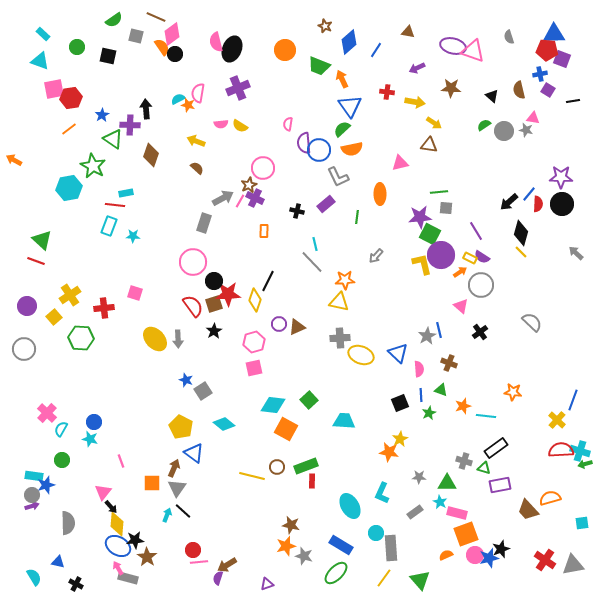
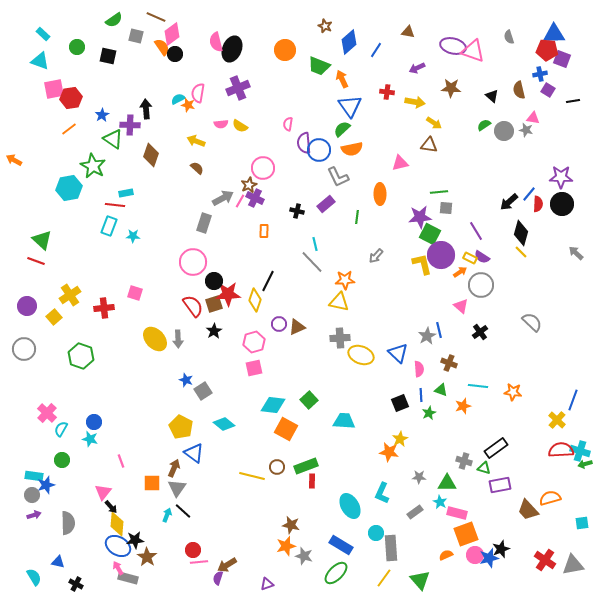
green hexagon at (81, 338): moved 18 px down; rotated 15 degrees clockwise
cyan line at (486, 416): moved 8 px left, 30 px up
purple arrow at (32, 506): moved 2 px right, 9 px down
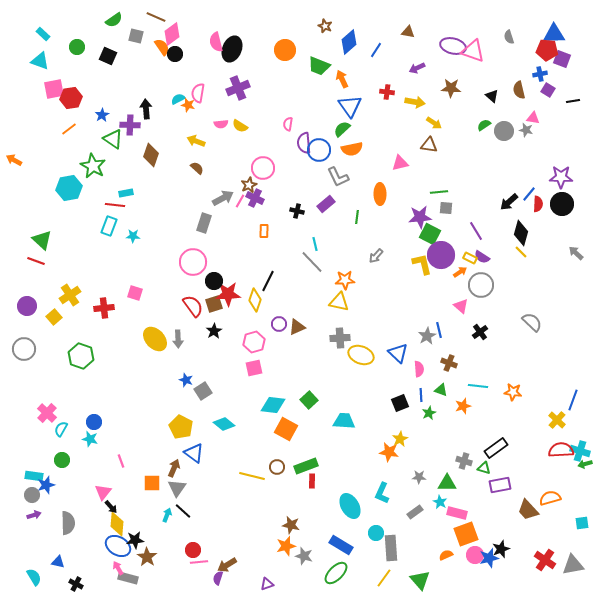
black square at (108, 56): rotated 12 degrees clockwise
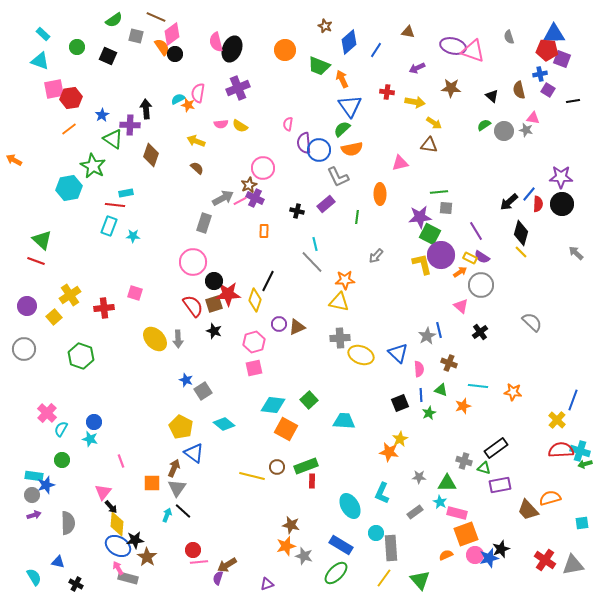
pink line at (240, 201): rotated 32 degrees clockwise
black star at (214, 331): rotated 21 degrees counterclockwise
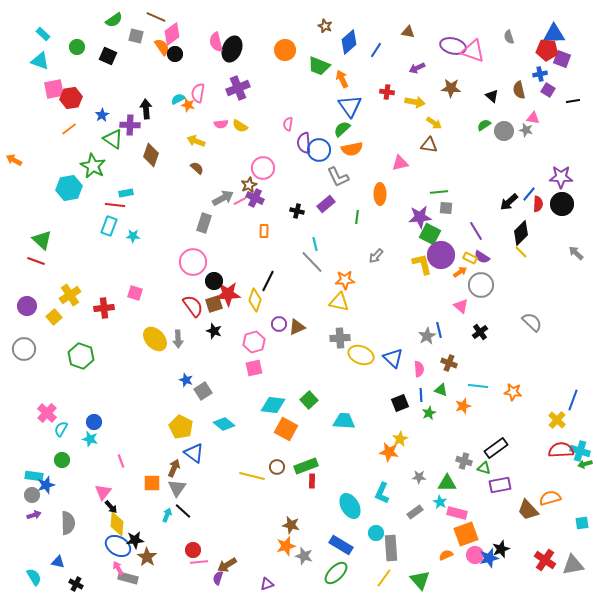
black diamond at (521, 233): rotated 30 degrees clockwise
blue triangle at (398, 353): moved 5 px left, 5 px down
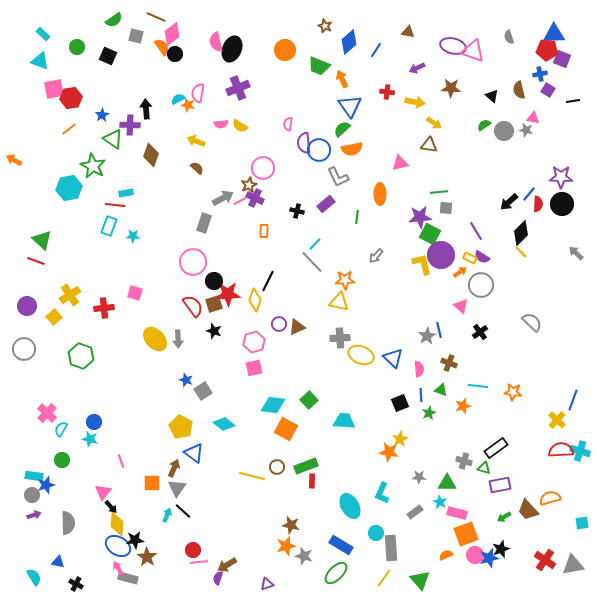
cyan line at (315, 244): rotated 56 degrees clockwise
green arrow at (585, 464): moved 81 px left, 53 px down; rotated 16 degrees counterclockwise
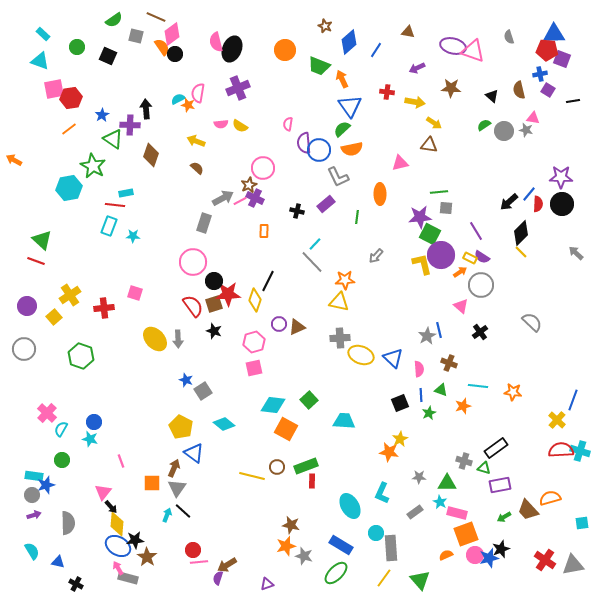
cyan semicircle at (34, 577): moved 2 px left, 26 px up
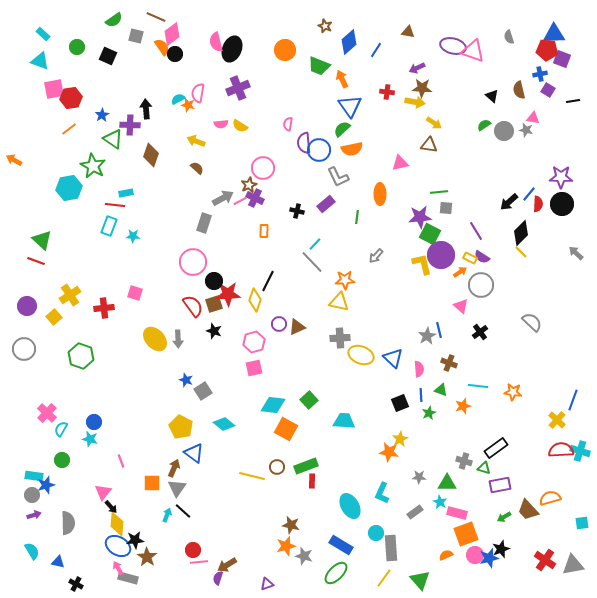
brown star at (451, 88): moved 29 px left
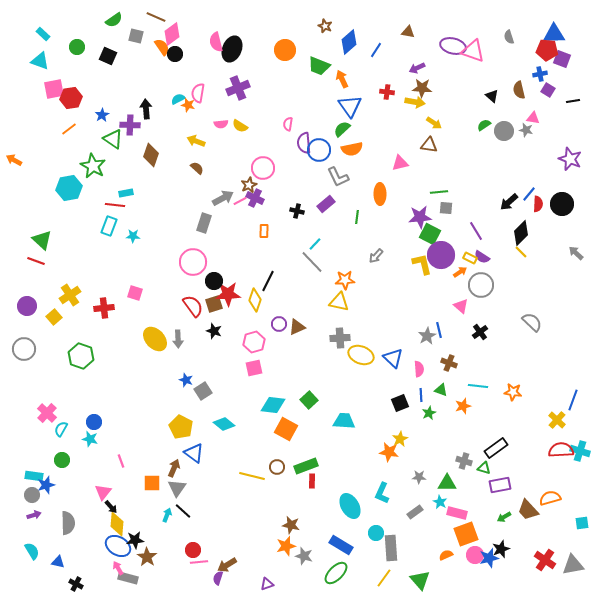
purple star at (561, 177): moved 9 px right, 18 px up; rotated 20 degrees clockwise
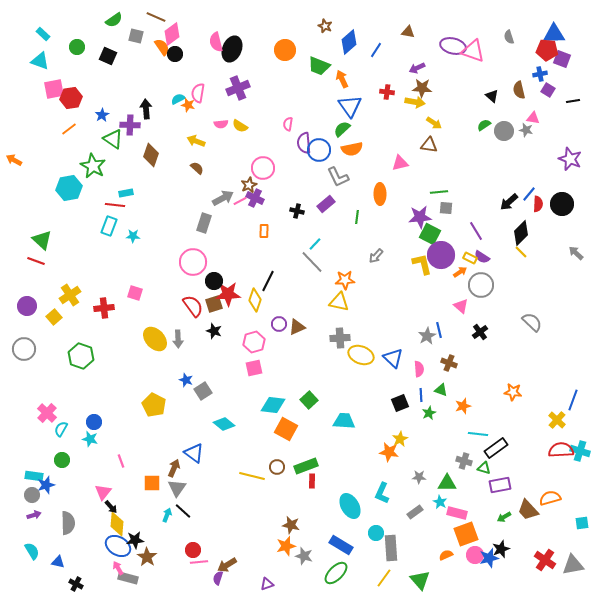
cyan line at (478, 386): moved 48 px down
yellow pentagon at (181, 427): moved 27 px left, 22 px up
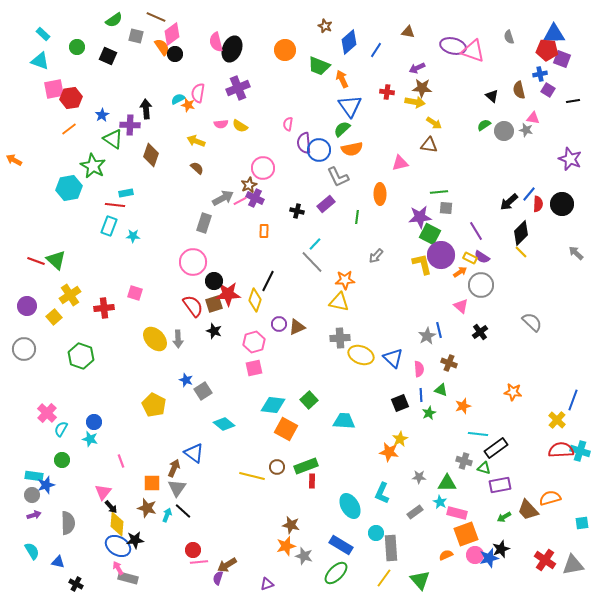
green triangle at (42, 240): moved 14 px right, 20 px down
brown star at (147, 557): moved 49 px up; rotated 18 degrees counterclockwise
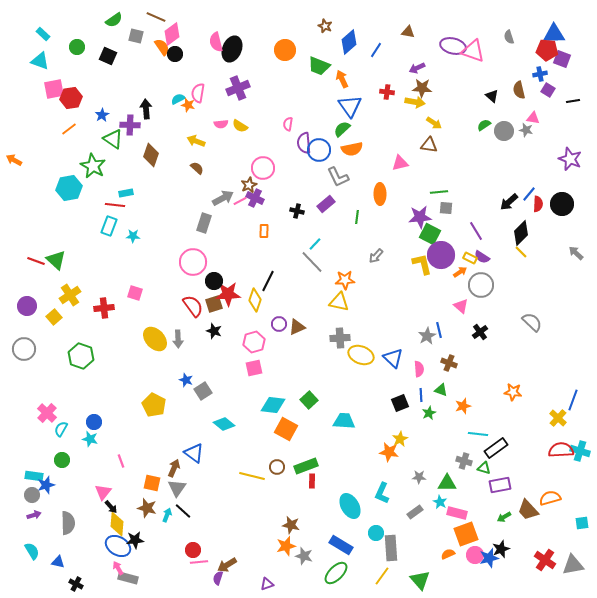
yellow cross at (557, 420): moved 1 px right, 2 px up
orange square at (152, 483): rotated 12 degrees clockwise
orange semicircle at (446, 555): moved 2 px right, 1 px up
yellow line at (384, 578): moved 2 px left, 2 px up
